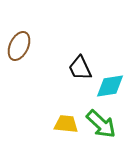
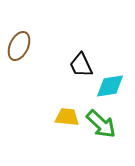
black trapezoid: moved 1 px right, 3 px up
yellow trapezoid: moved 1 px right, 7 px up
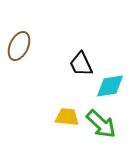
black trapezoid: moved 1 px up
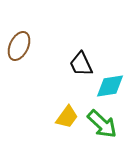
yellow trapezoid: rotated 120 degrees clockwise
green arrow: moved 1 px right
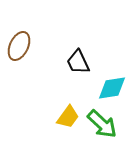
black trapezoid: moved 3 px left, 2 px up
cyan diamond: moved 2 px right, 2 px down
yellow trapezoid: moved 1 px right
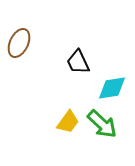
brown ellipse: moved 3 px up
yellow trapezoid: moved 5 px down
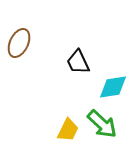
cyan diamond: moved 1 px right, 1 px up
yellow trapezoid: moved 8 px down; rotated 10 degrees counterclockwise
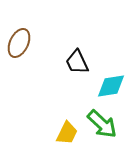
black trapezoid: moved 1 px left
cyan diamond: moved 2 px left, 1 px up
yellow trapezoid: moved 1 px left, 3 px down
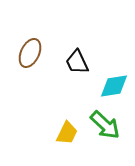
brown ellipse: moved 11 px right, 10 px down
cyan diamond: moved 3 px right
green arrow: moved 3 px right, 1 px down
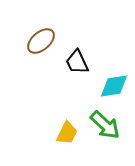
brown ellipse: moved 11 px right, 12 px up; rotated 24 degrees clockwise
